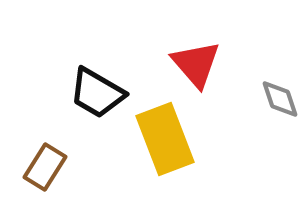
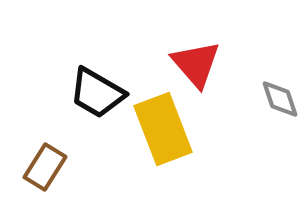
yellow rectangle: moved 2 px left, 10 px up
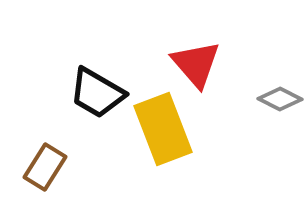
gray diamond: rotated 45 degrees counterclockwise
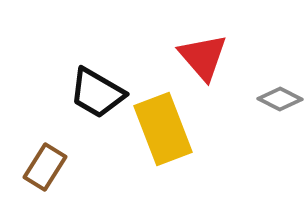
red triangle: moved 7 px right, 7 px up
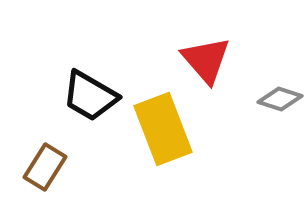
red triangle: moved 3 px right, 3 px down
black trapezoid: moved 7 px left, 3 px down
gray diamond: rotated 9 degrees counterclockwise
